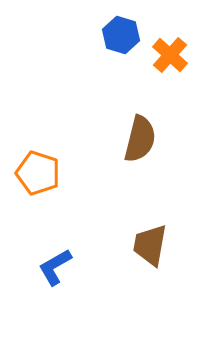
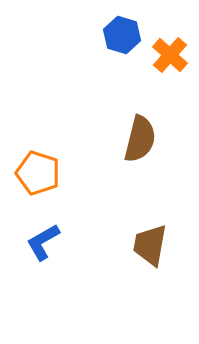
blue hexagon: moved 1 px right
blue L-shape: moved 12 px left, 25 px up
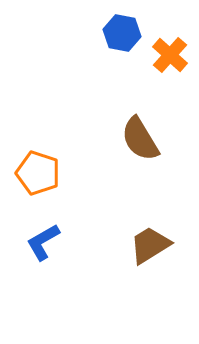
blue hexagon: moved 2 px up; rotated 6 degrees counterclockwise
brown semicircle: rotated 135 degrees clockwise
brown trapezoid: rotated 48 degrees clockwise
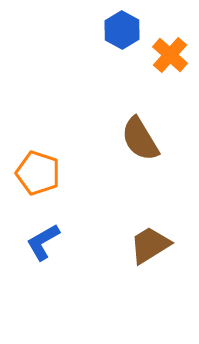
blue hexagon: moved 3 px up; rotated 18 degrees clockwise
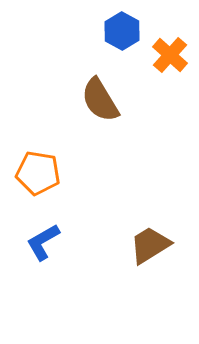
blue hexagon: moved 1 px down
brown semicircle: moved 40 px left, 39 px up
orange pentagon: rotated 9 degrees counterclockwise
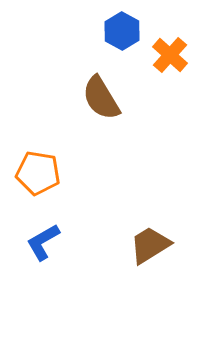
brown semicircle: moved 1 px right, 2 px up
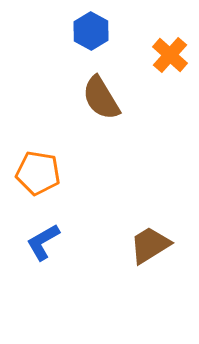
blue hexagon: moved 31 px left
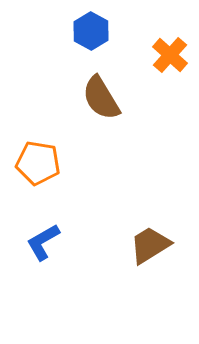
orange pentagon: moved 10 px up
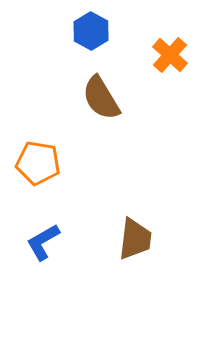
brown trapezoid: moved 15 px left, 6 px up; rotated 129 degrees clockwise
